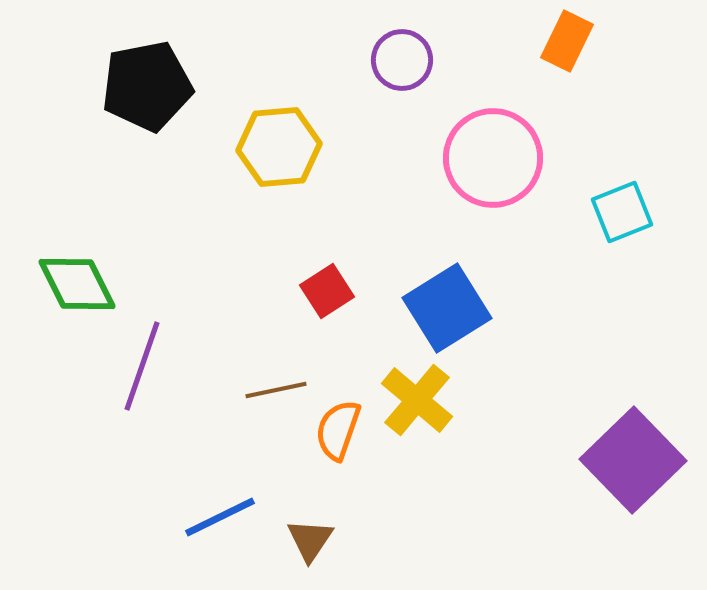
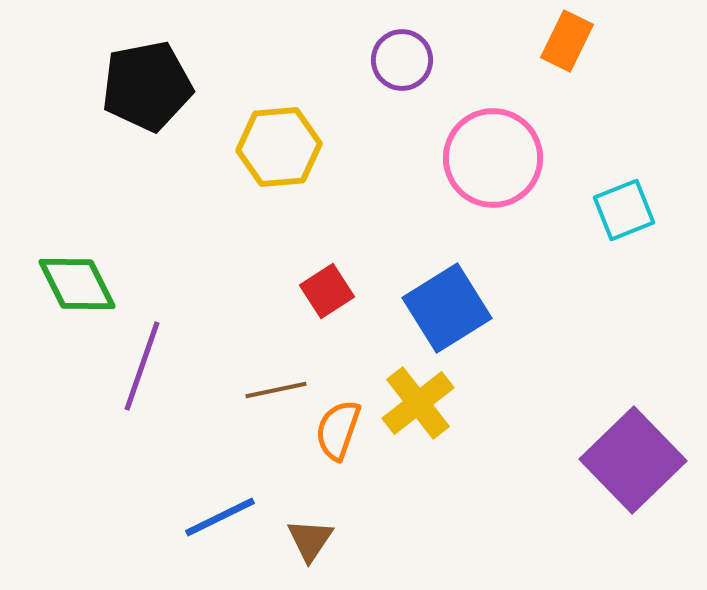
cyan square: moved 2 px right, 2 px up
yellow cross: moved 1 px right, 3 px down; rotated 12 degrees clockwise
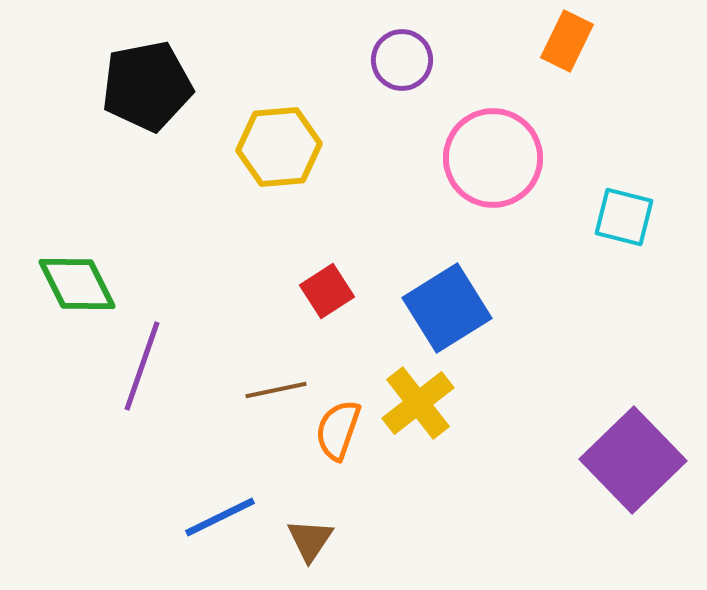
cyan square: moved 7 px down; rotated 36 degrees clockwise
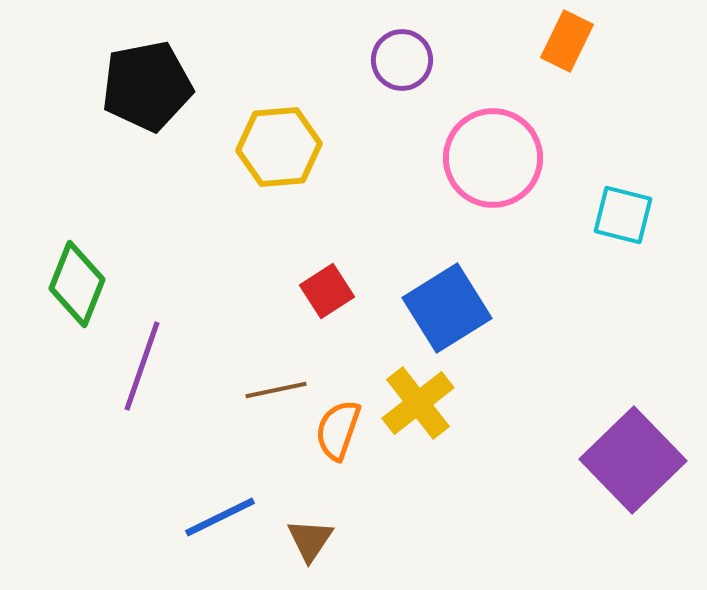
cyan square: moved 1 px left, 2 px up
green diamond: rotated 48 degrees clockwise
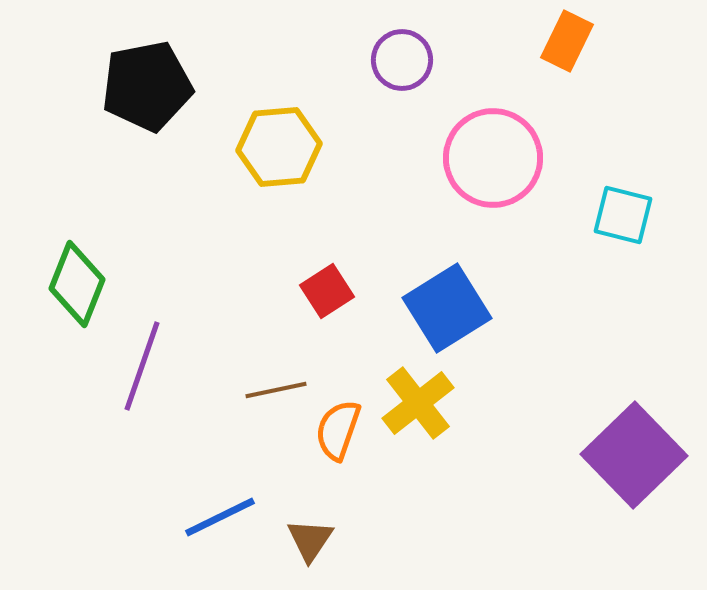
purple square: moved 1 px right, 5 px up
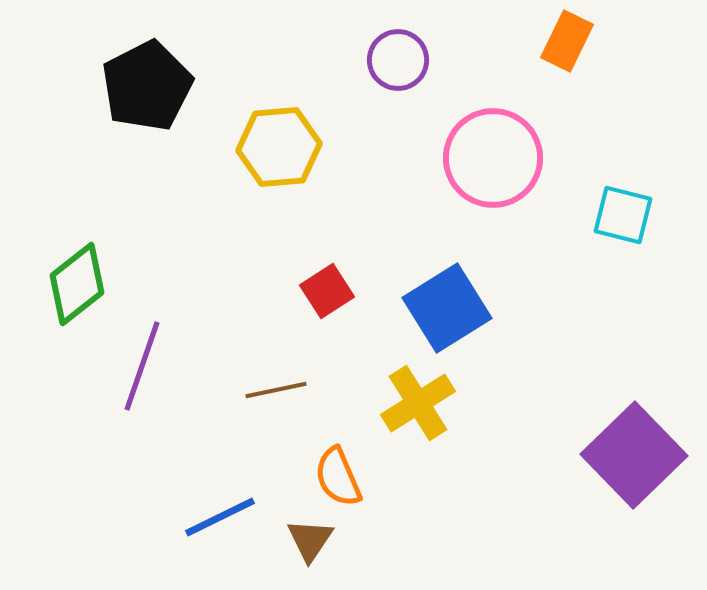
purple circle: moved 4 px left
black pentagon: rotated 16 degrees counterclockwise
green diamond: rotated 30 degrees clockwise
yellow cross: rotated 6 degrees clockwise
orange semicircle: moved 47 px down; rotated 42 degrees counterclockwise
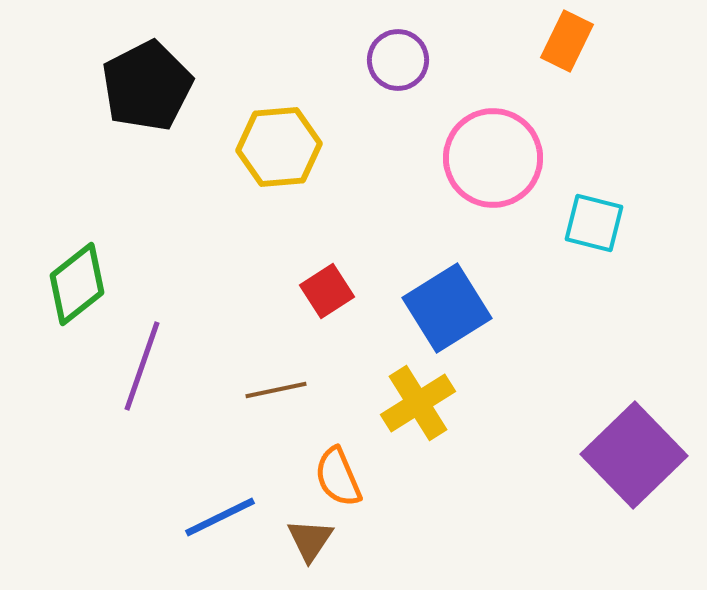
cyan square: moved 29 px left, 8 px down
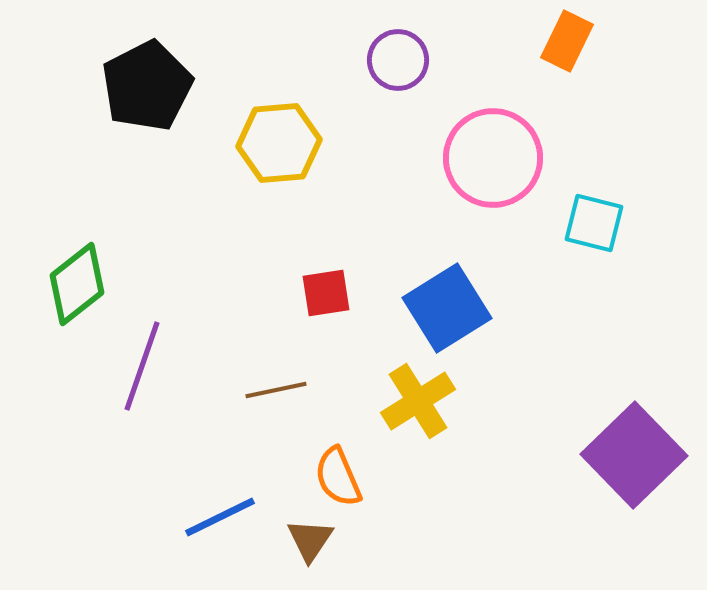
yellow hexagon: moved 4 px up
red square: moved 1 px left, 2 px down; rotated 24 degrees clockwise
yellow cross: moved 2 px up
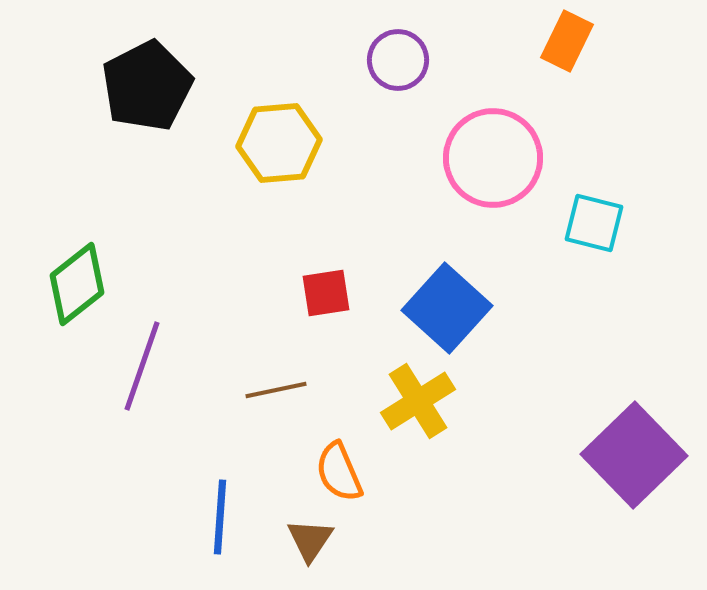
blue square: rotated 16 degrees counterclockwise
orange semicircle: moved 1 px right, 5 px up
blue line: rotated 60 degrees counterclockwise
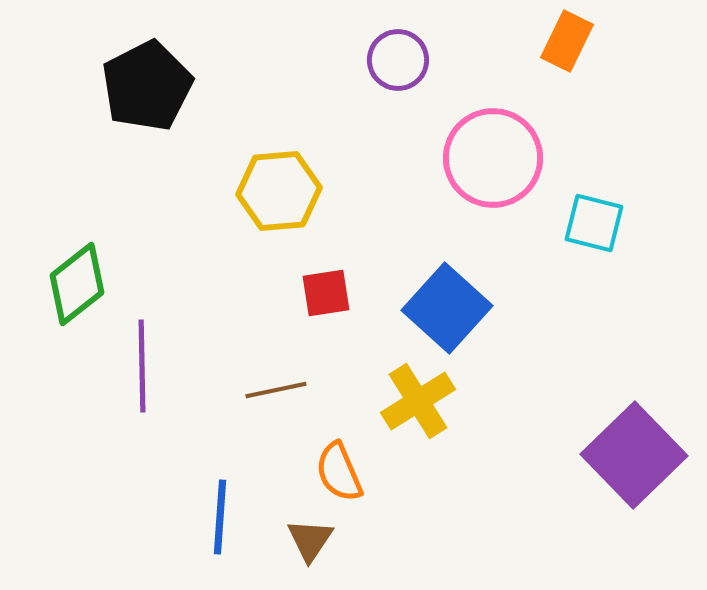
yellow hexagon: moved 48 px down
purple line: rotated 20 degrees counterclockwise
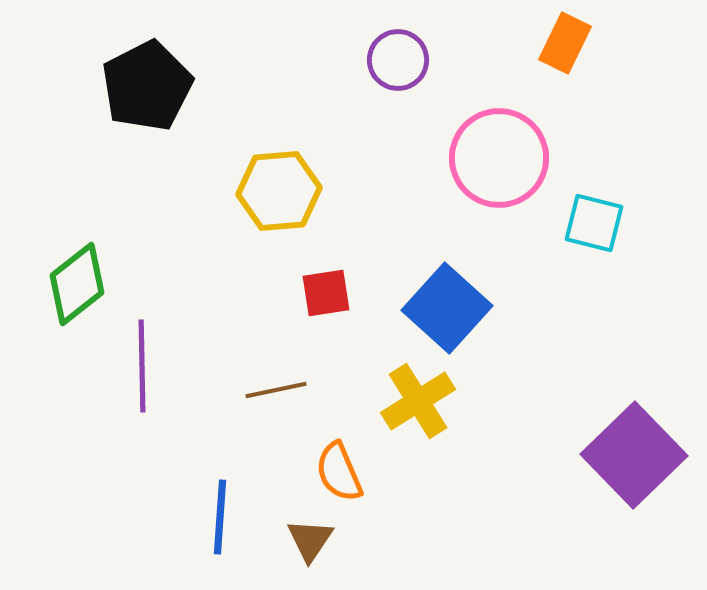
orange rectangle: moved 2 px left, 2 px down
pink circle: moved 6 px right
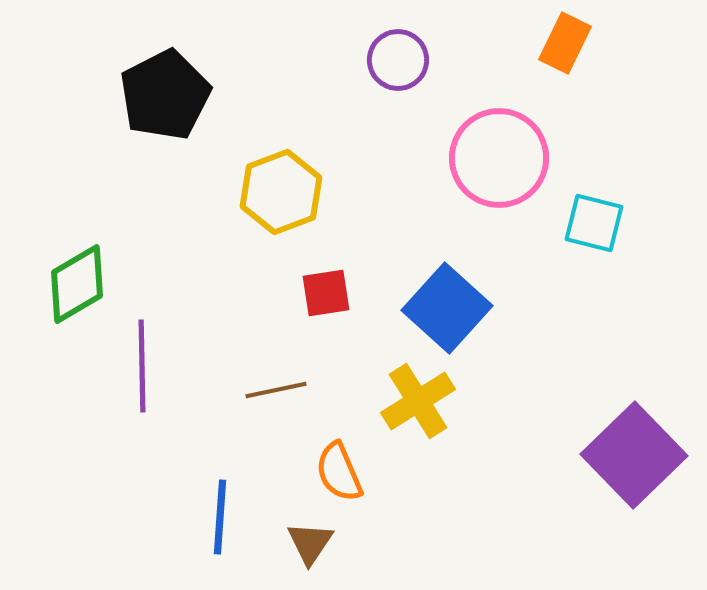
black pentagon: moved 18 px right, 9 px down
yellow hexagon: moved 2 px right, 1 px down; rotated 16 degrees counterclockwise
green diamond: rotated 8 degrees clockwise
brown triangle: moved 3 px down
